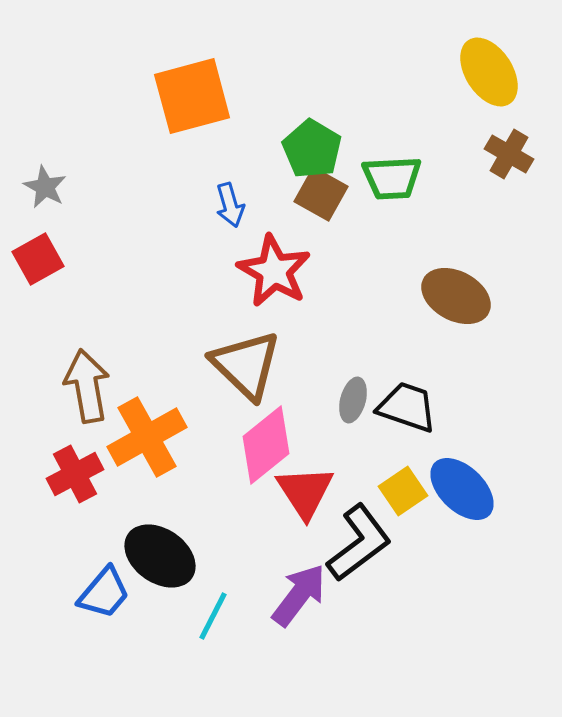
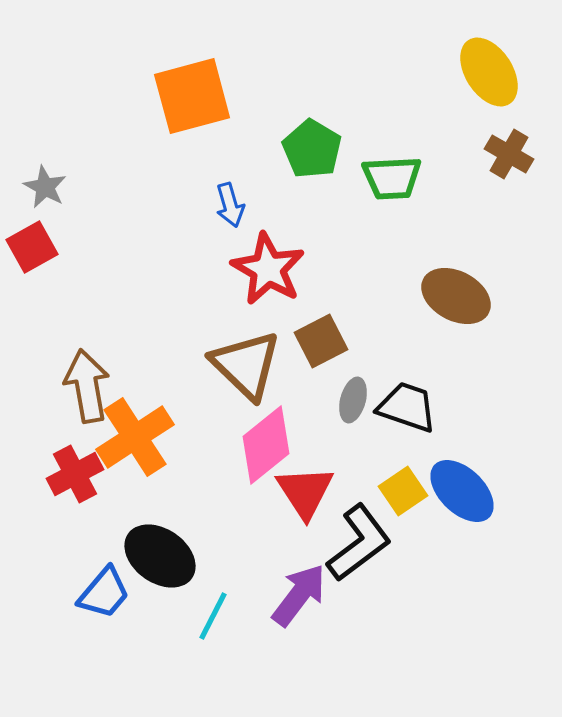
brown square: moved 147 px down; rotated 34 degrees clockwise
red square: moved 6 px left, 12 px up
red star: moved 6 px left, 2 px up
orange cross: moved 12 px left; rotated 4 degrees counterclockwise
blue ellipse: moved 2 px down
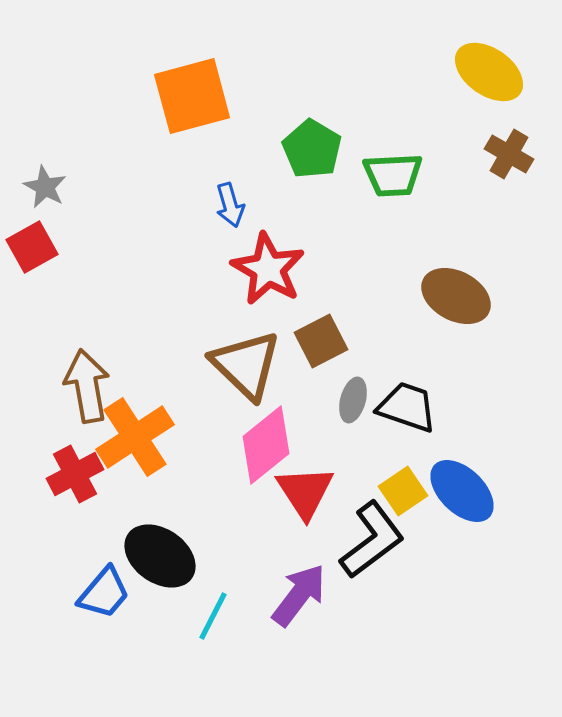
yellow ellipse: rotated 22 degrees counterclockwise
green trapezoid: moved 1 px right, 3 px up
black L-shape: moved 13 px right, 3 px up
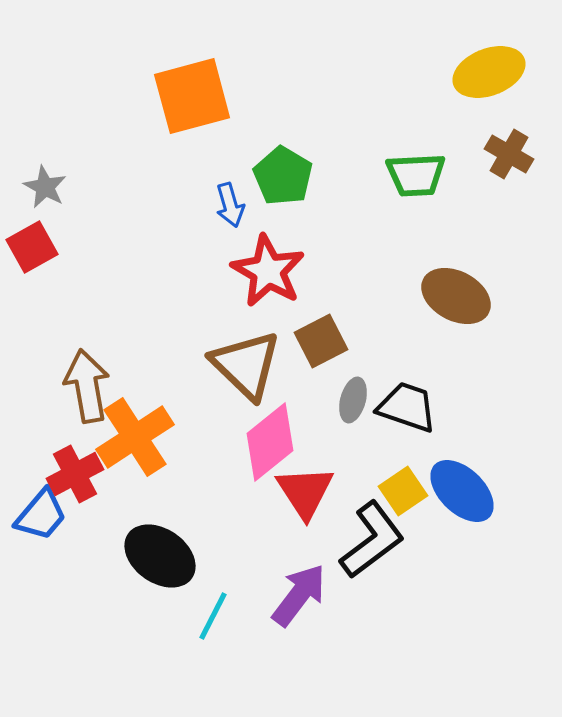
yellow ellipse: rotated 56 degrees counterclockwise
green pentagon: moved 29 px left, 27 px down
green trapezoid: moved 23 px right
red star: moved 2 px down
pink diamond: moved 4 px right, 3 px up
blue trapezoid: moved 63 px left, 78 px up
